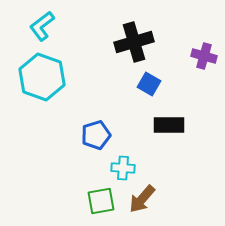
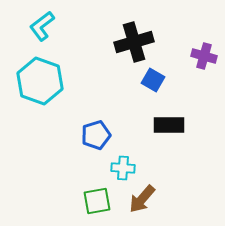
cyan hexagon: moved 2 px left, 4 px down
blue square: moved 4 px right, 4 px up
green square: moved 4 px left
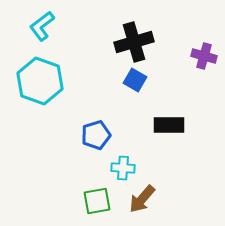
blue square: moved 18 px left
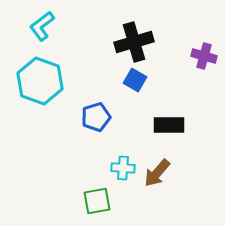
blue pentagon: moved 18 px up
brown arrow: moved 15 px right, 26 px up
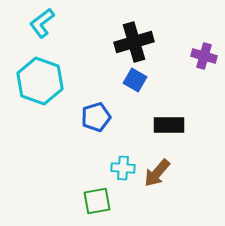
cyan L-shape: moved 3 px up
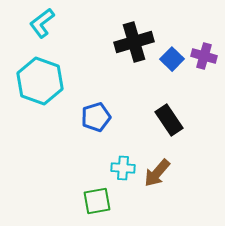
blue square: moved 37 px right, 21 px up; rotated 15 degrees clockwise
black rectangle: moved 5 px up; rotated 56 degrees clockwise
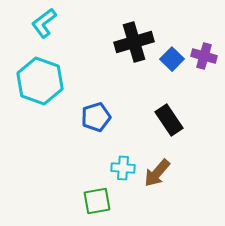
cyan L-shape: moved 2 px right
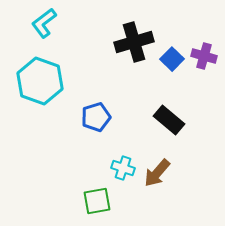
black rectangle: rotated 16 degrees counterclockwise
cyan cross: rotated 15 degrees clockwise
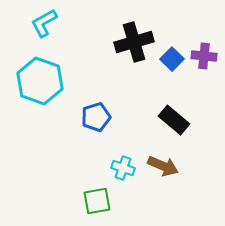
cyan L-shape: rotated 8 degrees clockwise
purple cross: rotated 10 degrees counterclockwise
black rectangle: moved 5 px right
brown arrow: moved 6 px right, 7 px up; rotated 108 degrees counterclockwise
